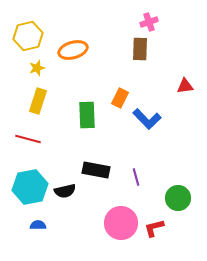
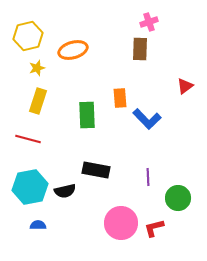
red triangle: rotated 30 degrees counterclockwise
orange rectangle: rotated 30 degrees counterclockwise
purple line: moved 12 px right; rotated 12 degrees clockwise
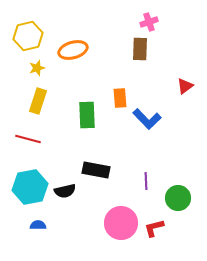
purple line: moved 2 px left, 4 px down
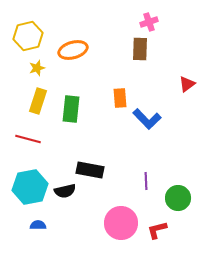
red triangle: moved 2 px right, 2 px up
green rectangle: moved 16 px left, 6 px up; rotated 8 degrees clockwise
black rectangle: moved 6 px left
red L-shape: moved 3 px right, 2 px down
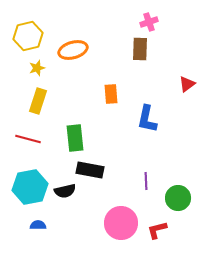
orange rectangle: moved 9 px left, 4 px up
green rectangle: moved 4 px right, 29 px down; rotated 12 degrees counterclockwise
blue L-shape: rotated 56 degrees clockwise
